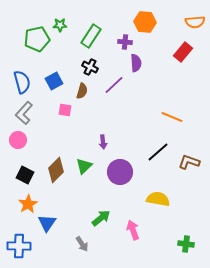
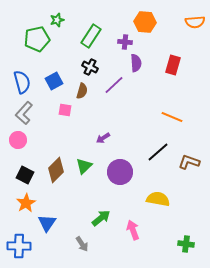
green star: moved 3 px left, 5 px up; rotated 16 degrees counterclockwise
red rectangle: moved 10 px left, 13 px down; rotated 24 degrees counterclockwise
purple arrow: moved 4 px up; rotated 64 degrees clockwise
orange star: moved 2 px left, 1 px up
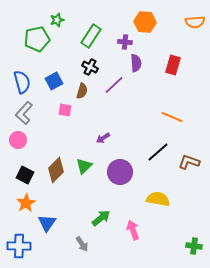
green cross: moved 8 px right, 2 px down
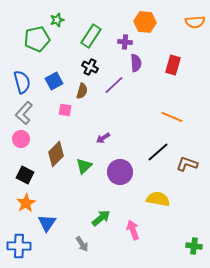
pink circle: moved 3 px right, 1 px up
brown L-shape: moved 2 px left, 2 px down
brown diamond: moved 16 px up
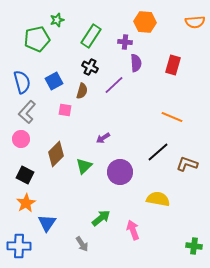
gray L-shape: moved 3 px right, 1 px up
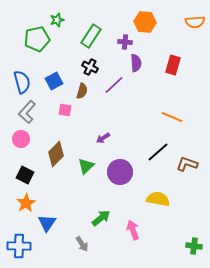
green triangle: moved 2 px right
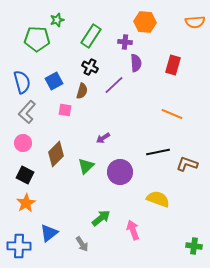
green pentagon: rotated 15 degrees clockwise
orange line: moved 3 px up
pink circle: moved 2 px right, 4 px down
black line: rotated 30 degrees clockwise
yellow semicircle: rotated 10 degrees clockwise
blue triangle: moved 2 px right, 10 px down; rotated 18 degrees clockwise
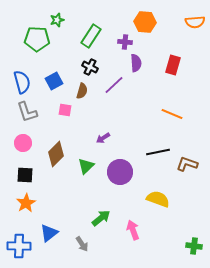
gray L-shape: rotated 60 degrees counterclockwise
black square: rotated 24 degrees counterclockwise
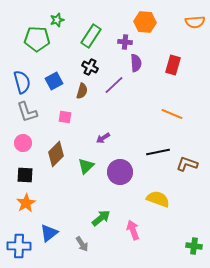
pink square: moved 7 px down
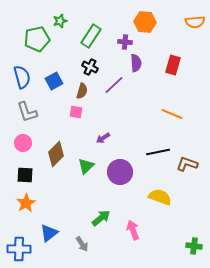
green star: moved 3 px right, 1 px down
green pentagon: rotated 15 degrees counterclockwise
blue semicircle: moved 5 px up
pink square: moved 11 px right, 5 px up
yellow semicircle: moved 2 px right, 2 px up
blue cross: moved 3 px down
